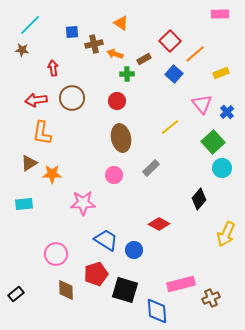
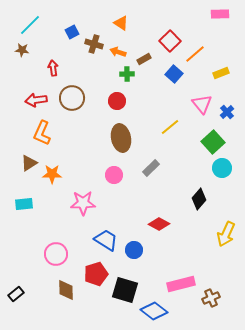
blue square at (72, 32): rotated 24 degrees counterclockwise
brown cross at (94, 44): rotated 30 degrees clockwise
orange arrow at (115, 54): moved 3 px right, 2 px up
orange L-shape at (42, 133): rotated 15 degrees clockwise
blue diamond at (157, 311): moved 3 px left; rotated 48 degrees counterclockwise
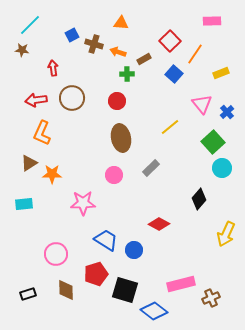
pink rectangle at (220, 14): moved 8 px left, 7 px down
orange triangle at (121, 23): rotated 28 degrees counterclockwise
blue square at (72, 32): moved 3 px down
orange line at (195, 54): rotated 15 degrees counterclockwise
black rectangle at (16, 294): moved 12 px right; rotated 21 degrees clockwise
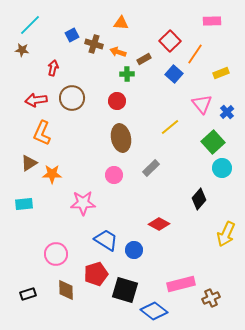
red arrow at (53, 68): rotated 21 degrees clockwise
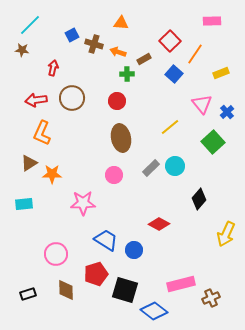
cyan circle at (222, 168): moved 47 px left, 2 px up
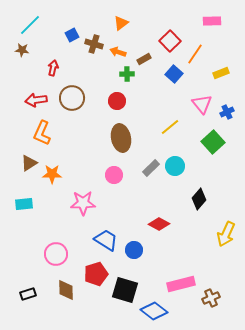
orange triangle at (121, 23): rotated 42 degrees counterclockwise
blue cross at (227, 112): rotated 16 degrees clockwise
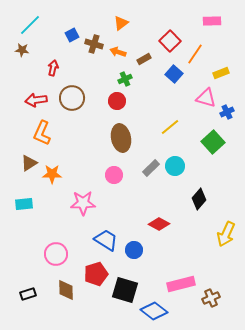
green cross at (127, 74): moved 2 px left, 5 px down; rotated 24 degrees counterclockwise
pink triangle at (202, 104): moved 4 px right, 6 px up; rotated 35 degrees counterclockwise
